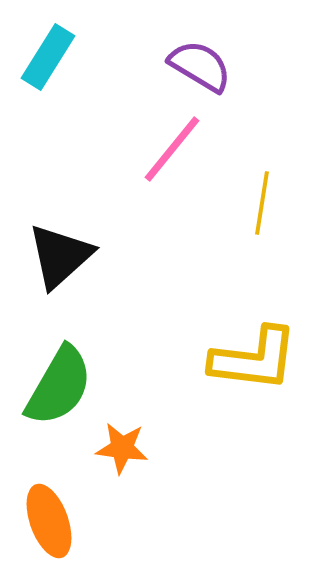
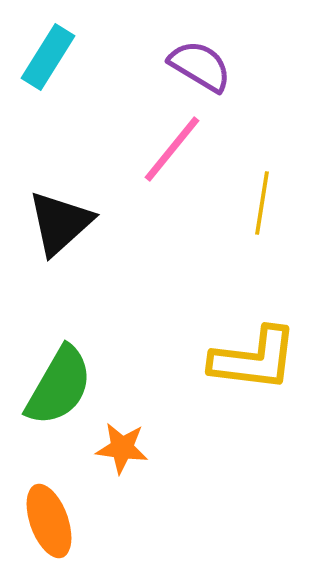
black triangle: moved 33 px up
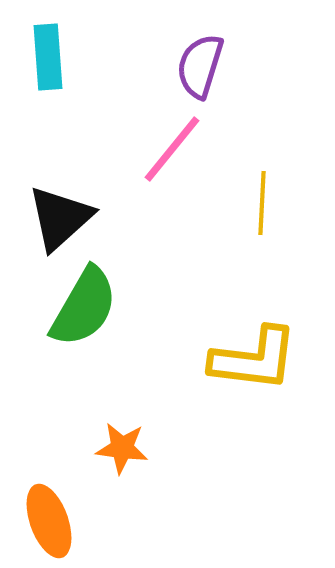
cyan rectangle: rotated 36 degrees counterclockwise
purple semicircle: rotated 104 degrees counterclockwise
yellow line: rotated 6 degrees counterclockwise
black triangle: moved 5 px up
green semicircle: moved 25 px right, 79 px up
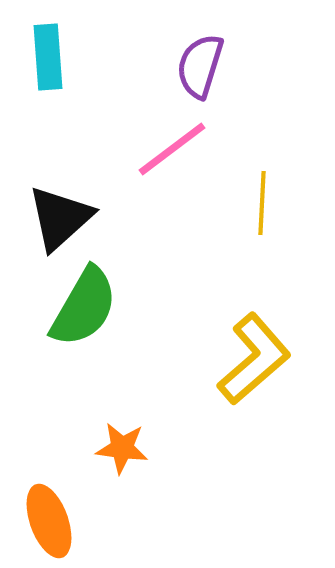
pink line: rotated 14 degrees clockwise
yellow L-shape: rotated 48 degrees counterclockwise
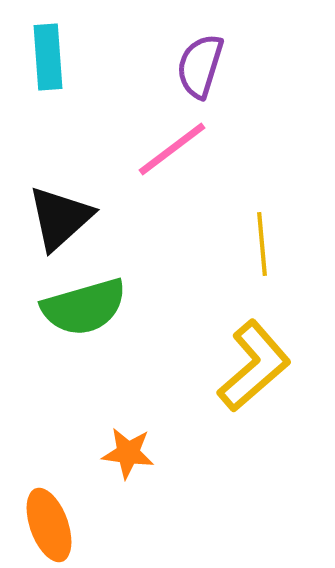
yellow line: moved 41 px down; rotated 8 degrees counterclockwise
green semicircle: rotated 44 degrees clockwise
yellow L-shape: moved 7 px down
orange star: moved 6 px right, 5 px down
orange ellipse: moved 4 px down
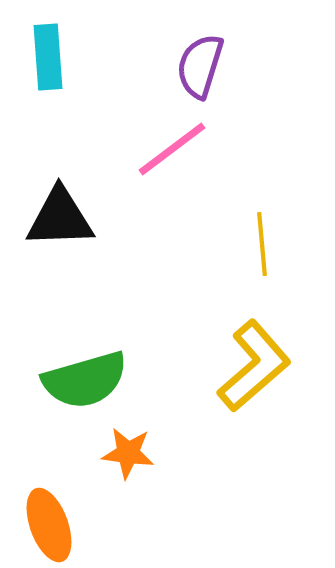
black triangle: rotated 40 degrees clockwise
green semicircle: moved 1 px right, 73 px down
